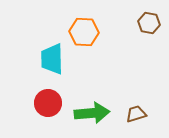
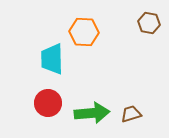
brown trapezoid: moved 5 px left
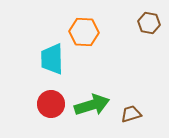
red circle: moved 3 px right, 1 px down
green arrow: moved 8 px up; rotated 12 degrees counterclockwise
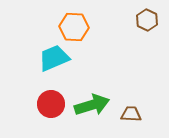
brown hexagon: moved 2 px left, 3 px up; rotated 15 degrees clockwise
orange hexagon: moved 10 px left, 5 px up
cyan trapezoid: moved 2 px right, 1 px up; rotated 68 degrees clockwise
brown trapezoid: rotated 20 degrees clockwise
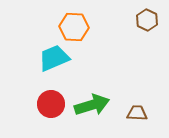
brown trapezoid: moved 6 px right, 1 px up
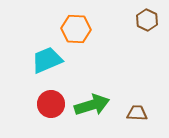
orange hexagon: moved 2 px right, 2 px down
cyan trapezoid: moved 7 px left, 2 px down
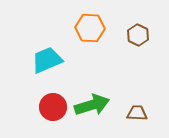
brown hexagon: moved 9 px left, 15 px down
orange hexagon: moved 14 px right, 1 px up
red circle: moved 2 px right, 3 px down
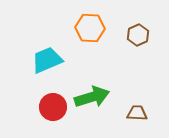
brown hexagon: rotated 10 degrees clockwise
green arrow: moved 8 px up
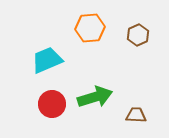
orange hexagon: rotated 8 degrees counterclockwise
green arrow: moved 3 px right
red circle: moved 1 px left, 3 px up
brown trapezoid: moved 1 px left, 2 px down
